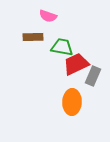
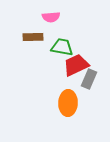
pink semicircle: moved 3 px right, 1 px down; rotated 24 degrees counterclockwise
red trapezoid: moved 1 px down
gray rectangle: moved 4 px left, 3 px down
orange ellipse: moved 4 px left, 1 px down
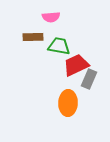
green trapezoid: moved 3 px left, 1 px up
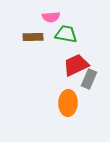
green trapezoid: moved 7 px right, 12 px up
